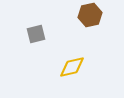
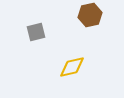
gray square: moved 2 px up
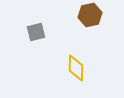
yellow diamond: moved 4 px right, 1 px down; rotated 76 degrees counterclockwise
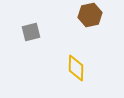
gray square: moved 5 px left
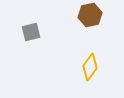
yellow diamond: moved 14 px right, 1 px up; rotated 36 degrees clockwise
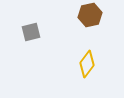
yellow diamond: moved 3 px left, 3 px up
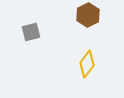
brown hexagon: moved 2 px left; rotated 15 degrees counterclockwise
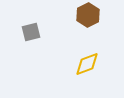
yellow diamond: rotated 32 degrees clockwise
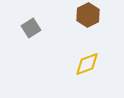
gray square: moved 4 px up; rotated 18 degrees counterclockwise
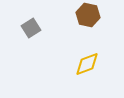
brown hexagon: rotated 20 degrees counterclockwise
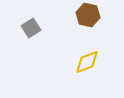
yellow diamond: moved 2 px up
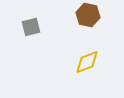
gray square: moved 1 px up; rotated 18 degrees clockwise
